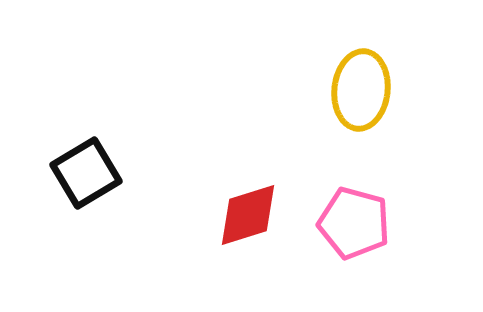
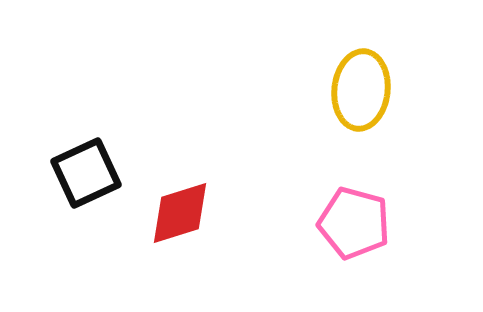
black square: rotated 6 degrees clockwise
red diamond: moved 68 px left, 2 px up
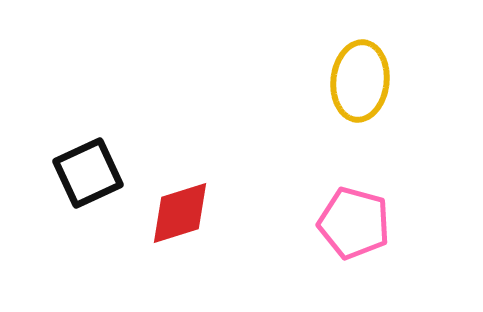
yellow ellipse: moved 1 px left, 9 px up
black square: moved 2 px right
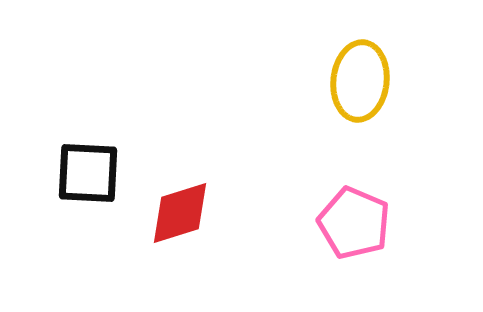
black square: rotated 28 degrees clockwise
pink pentagon: rotated 8 degrees clockwise
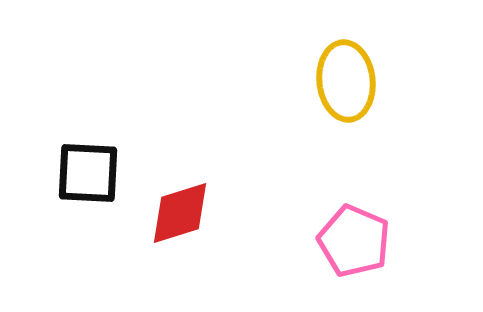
yellow ellipse: moved 14 px left; rotated 12 degrees counterclockwise
pink pentagon: moved 18 px down
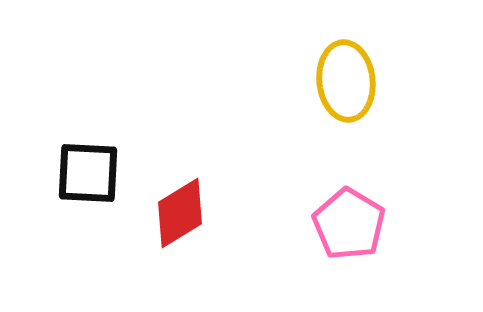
red diamond: rotated 14 degrees counterclockwise
pink pentagon: moved 5 px left, 17 px up; rotated 8 degrees clockwise
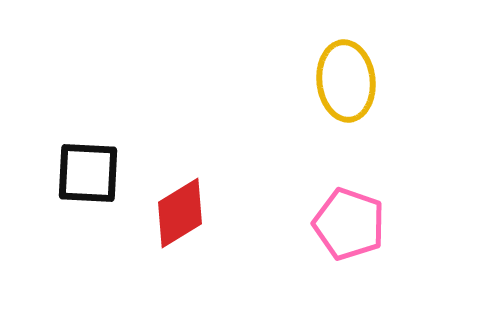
pink pentagon: rotated 12 degrees counterclockwise
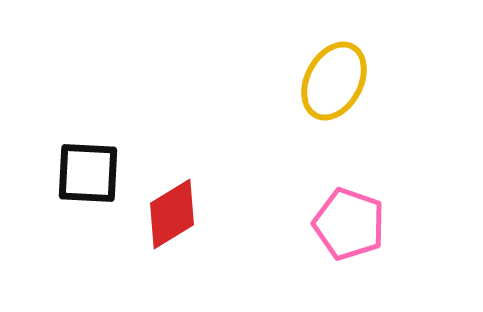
yellow ellipse: moved 12 px left; rotated 34 degrees clockwise
red diamond: moved 8 px left, 1 px down
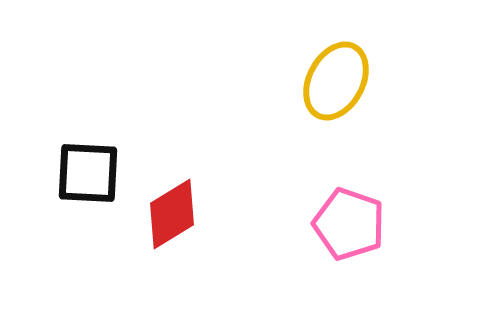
yellow ellipse: moved 2 px right
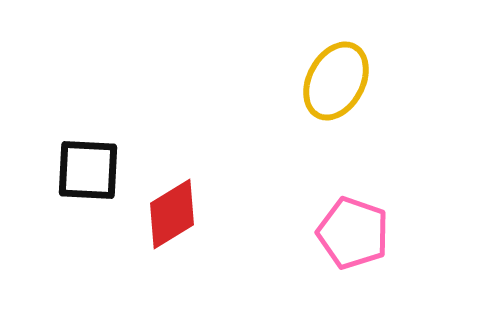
black square: moved 3 px up
pink pentagon: moved 4 px right, 9 px down
